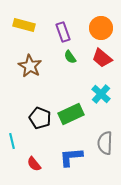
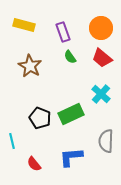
gray semicircle: moved 1 px right, 2 px up
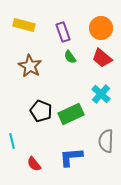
black pentagon: moved 1 px right, 7 px up
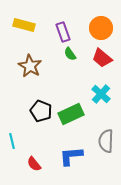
green semicircle: moved 3 px up
blue L-shape: moved 1 px up
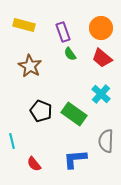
green rectangle: moved 3 px right; rotated 60 degrees clockwise
blue L-shape: moved 4 px right, 3 px down
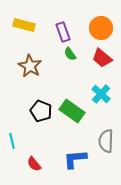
green rectangle: moved 2 px left, 3 px up
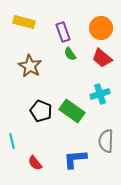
yellow rectangle: moved 3 px up
cyan cross: moved 1 px left; rotated 30 degrees clockwise
red semicircle: moved 1 px right, 1 px up
